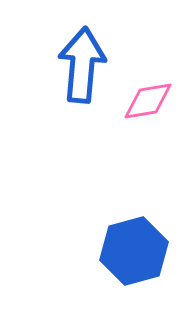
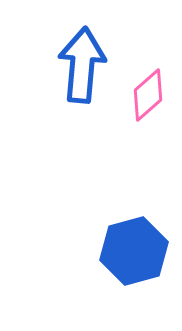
pink diamond: moved 6 px up; rotated 32 degrees counterclockwise
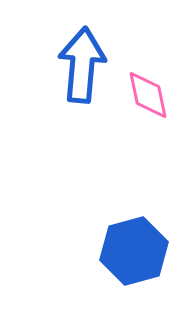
pink diamond: rotated 60 degrees counterclockwise
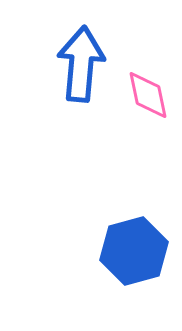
blue arrow: moved 1 px left, 1 px up
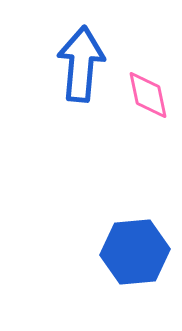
blue hexagon: moved 1 px right, 1 px down; rotated 10 degrees clockwise
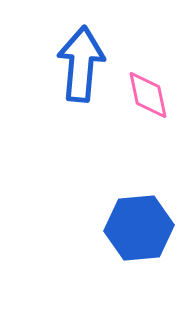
blue hexagon: moved 4 px right, 24 px up
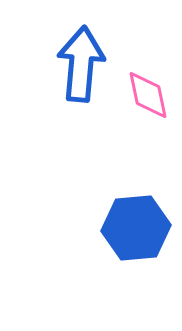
blue hexagon: moved 3 px left
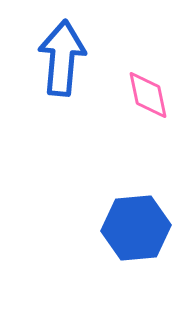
blue arrow: moved 19 px left, 6 px up
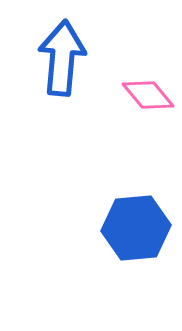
pink diamond: rotated 28 degrees counterclockwise
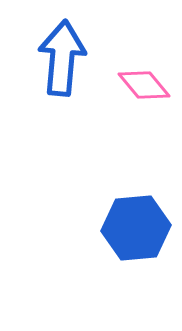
pink diamond: moved 4 px left, 10 px up
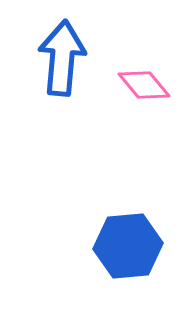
blue hexagon: moved 8 px left, 18 px down
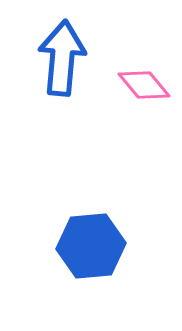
blue hexagon: moved 37 px left
